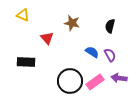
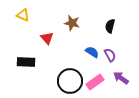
purple arrow: moved 2 px right; rotated 28 degrees clockwise
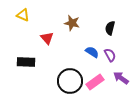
black semicircle: moved 2 px down
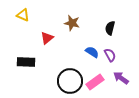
red triangle: rotated 32 degrees clockwise
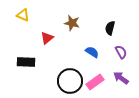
purple semicircle: moved 11 px right, 3 px up
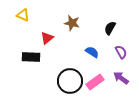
black semicircle: rotated 16 degrees clockwise
black rectangle: moved 5 px right, 5 px up
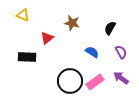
black rectangle: moved 4 px left
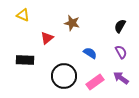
black semicircle: moved 10 px right, 2 px up
blue semicircle: moved 2 px left, 1 px down
black rectangle: moved 2 px left, 3 px down
black circle: moved 6 px left, 5 px up
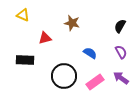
red triangle: moved 2 px left; rotated 24 degrees clockwise
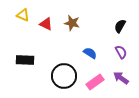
red triangle: moved 1 px right, 14 px up; rotated 40 degrees clockwise
